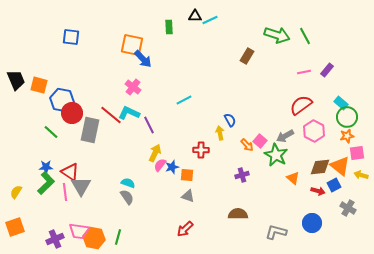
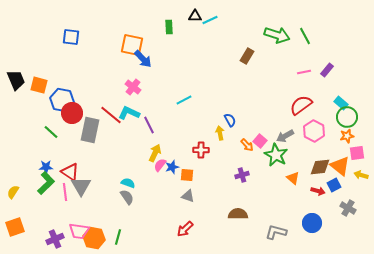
yellow semicircle at (16, 192): moved 3 px left
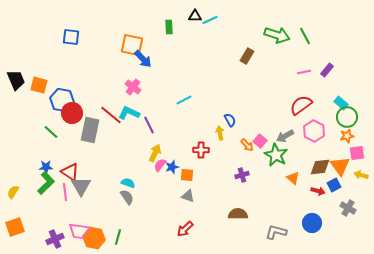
orange triangle at (340, 166): rotated 15 degrees clockwise
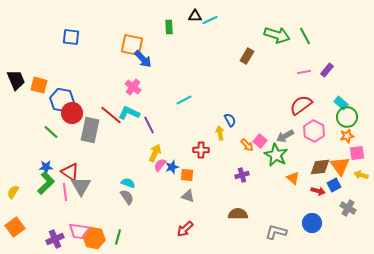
orange square at (15, 227): rotated 18 degrees counterclockwise
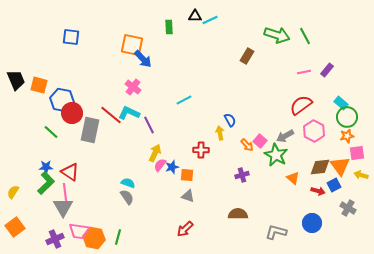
gray triangle at (81, 186): moved 18 px left, 21 px down
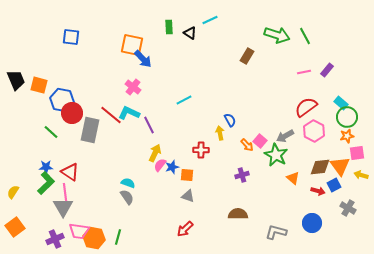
black triangle at (195, 16): moved 5 px left, 17 px down; rotated 32 degrees clockwise
red semicircle at (301, 105): moved 5 px right, 2 px down
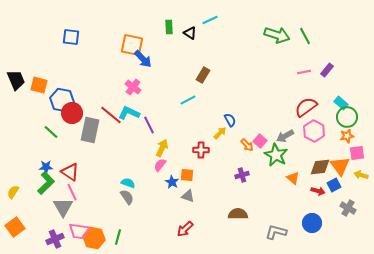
brown rectangle at (247, 56): moved 44 px left, 19 px down
cyan line at (184, 100): moved 4 px right
yellow arrow at (220, 133): rotated 56 degrees clockwise
yellow arrow at (155, 153): moved 7 px right, 5 px up
blue star at (172, 167): moved 15 px down; rotated 24 degrees counterclockwise
pink line at (65, 192): moved 7 px right; rotated 18 degrees counterclockwise
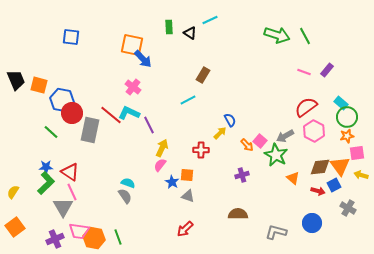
pink line at (304, 72): rotated 32 degrees clockwise
gray semicircle at (127, 197): moved 2 px left, 1 px up
green line at (118, 237): rotated 35 degrees counterclockwise
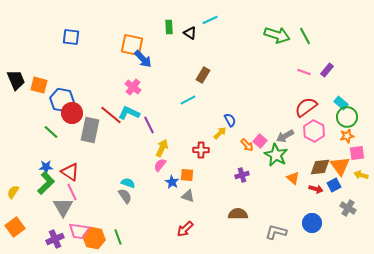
red arrow at (318, 191): moved 2 px left, 2 px up
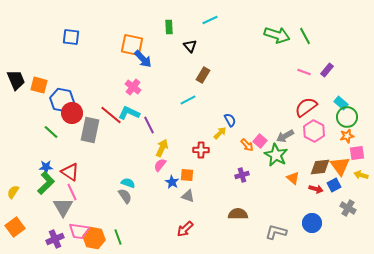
black triangle at (190, 33): moved 13 px down; rotated 16 degrees clockwise
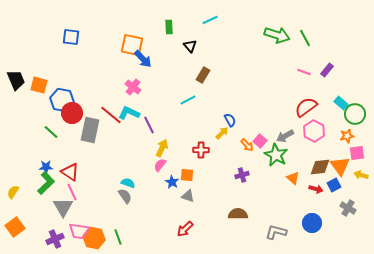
green line at (305, 36): moved 2 px down
green circle at (347, 117): moved 8 px right, 3 px up
yellow arrow at (220, 133): moved 2 px right
